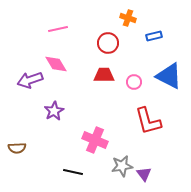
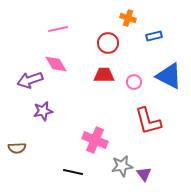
purple star: moved 11 px left; rotated 18 degrees clockwise
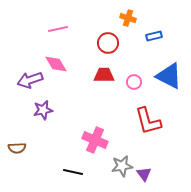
purple star: moved 1 px up
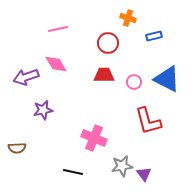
blue triangle: moved 2 px left, 3 px down
purple arrow: moved 4 px left, 3 px up
pink cross: moved 1 px left, 2 px up
